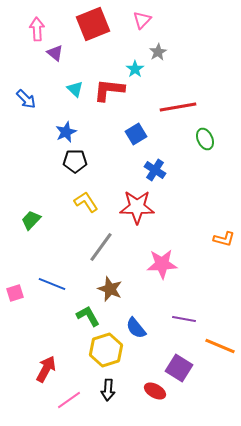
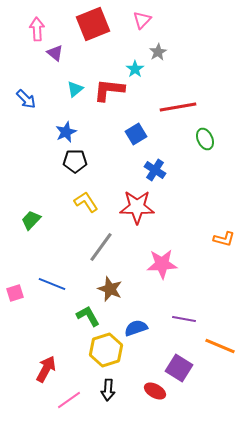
cyan triangle: rotated 36 degrees clockwise
blue semicircle: rotated 110 degrees clockwise
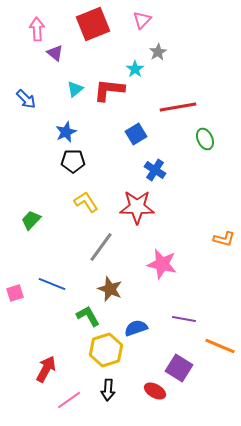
black pentagon: moved 2 px left
pink star: rotated 16 degrees clockwise
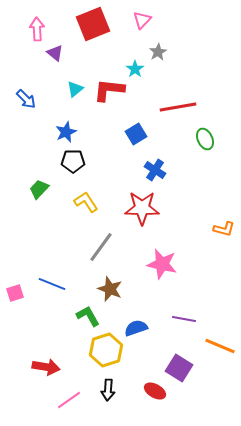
red star: moved 5 px right, 1 px down
green trapezoid: moved 8 px right, 31 px up
orange L-shape: moved 10 px up
red arrow: moved 2 px up; rotated 72 degrees clockwise
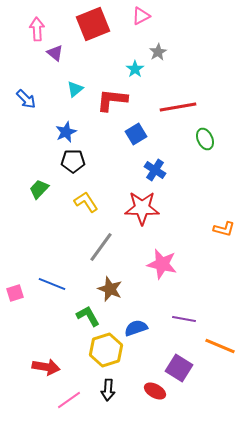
pink triangle: moved 1 px left, 4 px up; rotated 18 degrees clockwise
red L-shape: moved 3 px right, 10 px down
